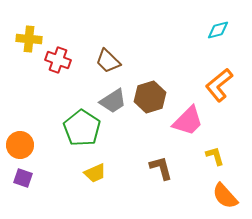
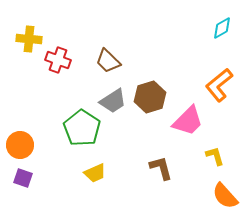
cyan diamond: moved 4 px right, 2 px up; rotated 15 degrees counterclockwise
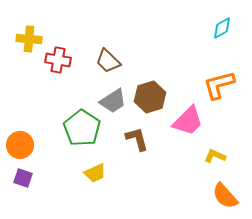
red cross: rotated 10 degrees counterclockwise
orange L-shape: rotated 24 degrees clockwise
yellow L-shape: rotated 50 degrees counterclockwise
brown L-shape: moved 24 px left, 29 px up
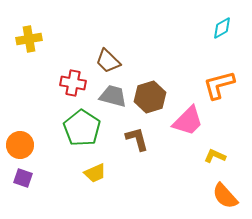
yellow cross: rotated 15 degrees counterclockwise
red cross: moved 15 px right, 23 px down
gray trapezoid: moved 5 px up; rotated 132 degrees counterclockwise
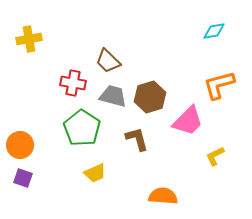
cyan diamond: moved 8 px left, 3 px down; rotated 20 degrees clockwise
yellow L-shape: rotated 50 degrees counterclockwise
orange semicircle: moved 62 px left; rotated 136 degrees clockwise
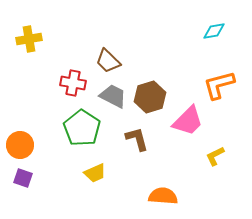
gray trapezoid: rotated 12 degrees clockwise
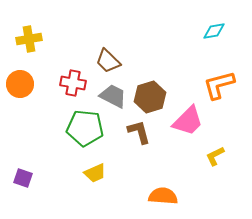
green pentagon: moved 3 px right; rotated 27 degrees counterclockwise
brown L-shape: moved 2 px right, 7 px up
orange circle: moved 61 px up
